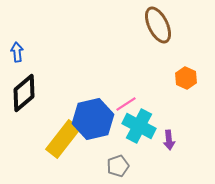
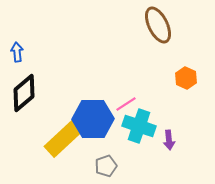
blue hexagon: rotated 12 degrees clockwise
cyan cross: rotated 8 degrees counterclockwise
yellow rectangle: rotated 9 degrees clockwise
gray pentagon: moved 12 px left
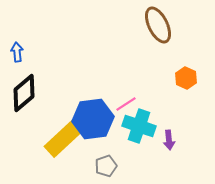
blue hexagon: rotated 6 degrees counterclockwise
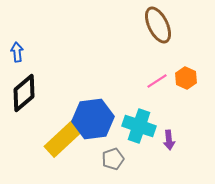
pink line: moved 31 px right, 23 px up
gray pentagon: moved 7 px right, 7 px up
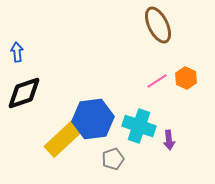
black diamond: rotated 21 degrees clockwise
